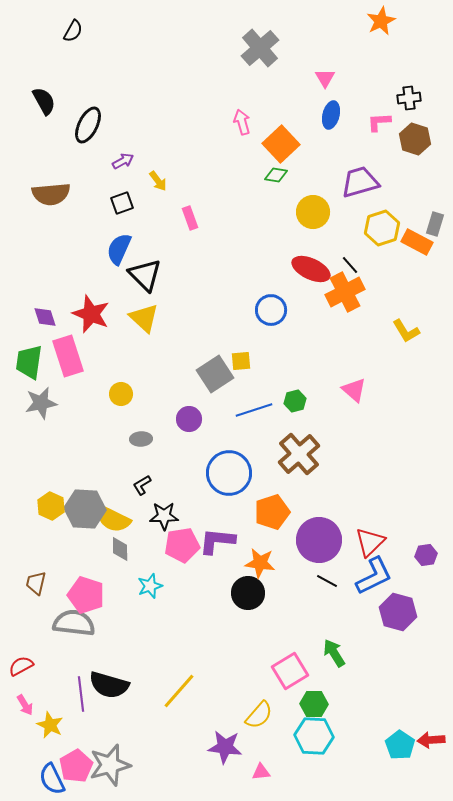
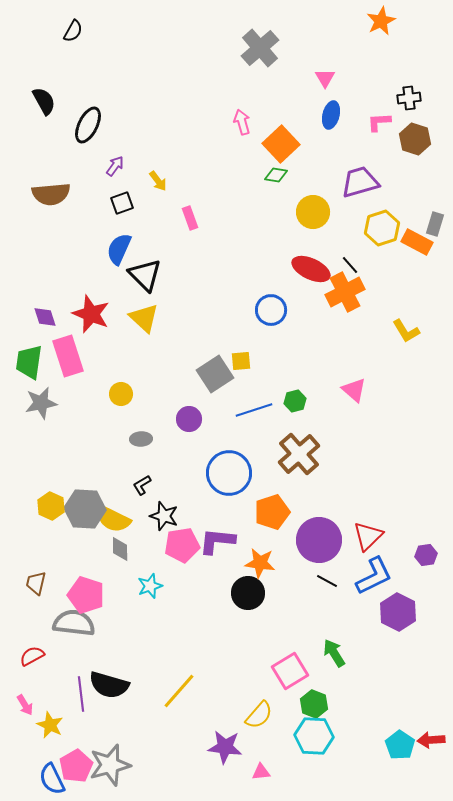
purple arrow at (123, 161): moved 8 px left, 5 px down; rotated 25 degrees counterclockwise
black star at (164, 516): rotated 20 degrees clockwise
red triangle at (370, 542): moved 2 px left, 6 px up
purple hexagon at (398, 612): rotated 12 degrees clockwise
red semicircle at (21, 666): moved 11 px right, 10 px up
green hexagon at (314, 704): rotated 20 degrees clockwise
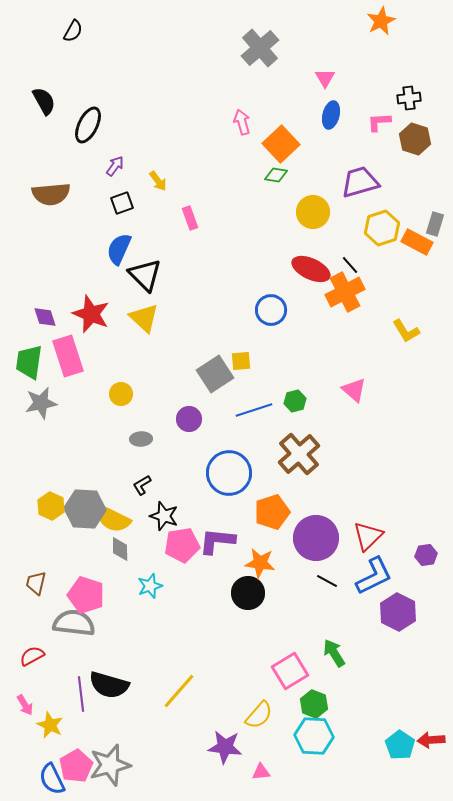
purple circle at (319, 540): moved 3 px left, 2 px up
